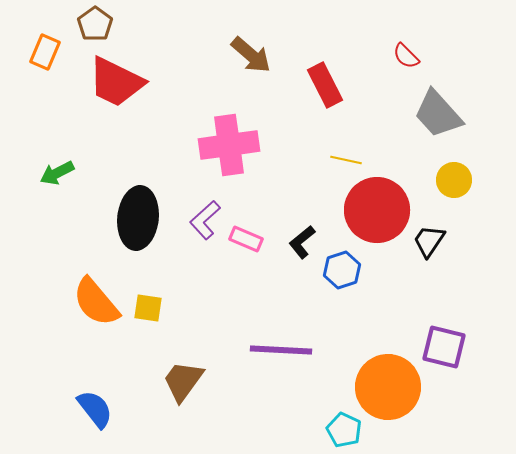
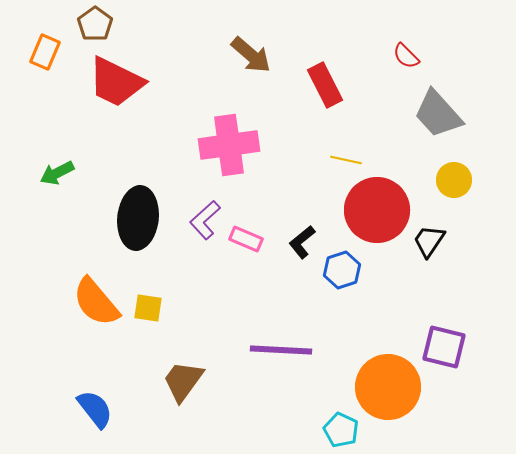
cyan pentagon: moved 3 px left
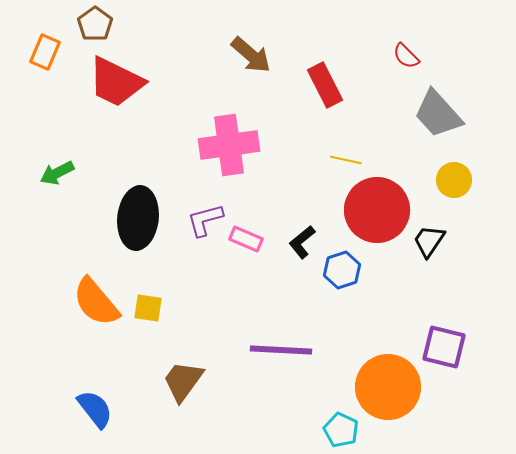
purple L-shape: rotated 27 degrees clockwise
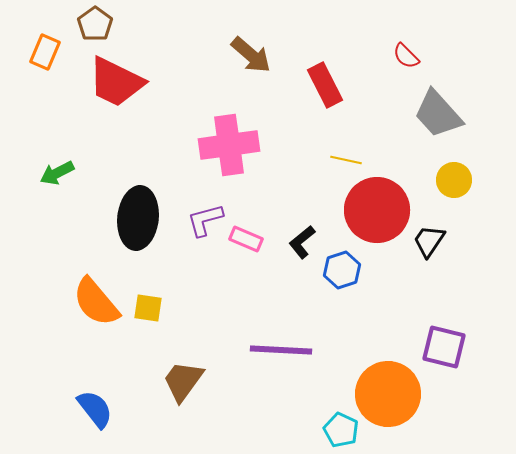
orange circle: moved 7 px down
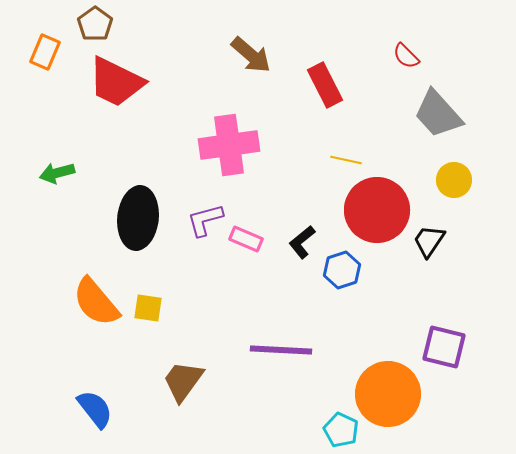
green arrow: rotated 12 degrees clockwise
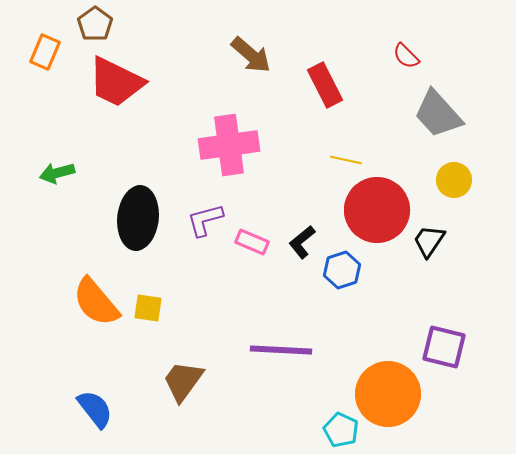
pink rectangle: moved 6 px right, 3 px down
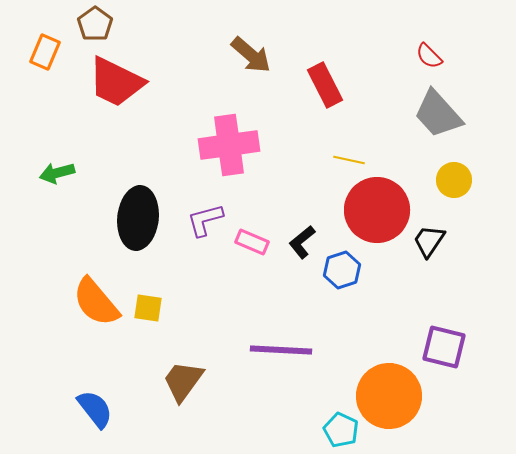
red semicircle: moved 23 px right
yellow line: moved 3 px right
orange circle: moved 1 px right, 2 px down
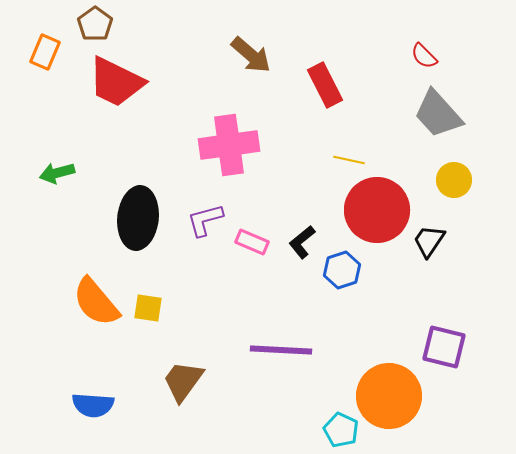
red semicircle: moved 5 px left
blue semicircle: moved 2 px left, 4 px up; rotated 132 degrees clockwise
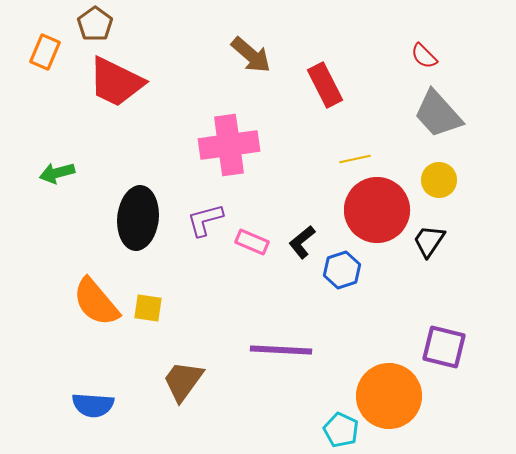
yellow line: moved 6 px right, 1 px up; rotated 24 degrees counterclockwise
yellow circle: moved 15 px left
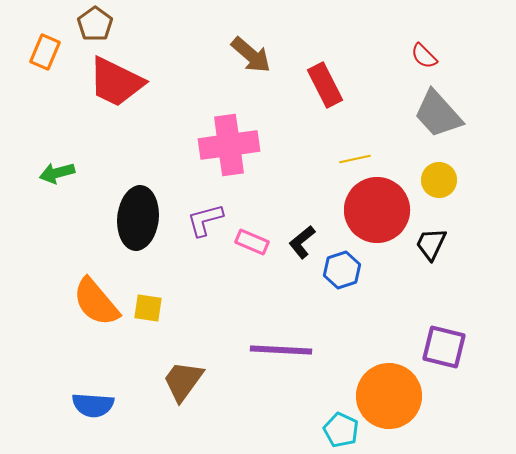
black trapezoid: moved 2 px right, 3 px down; rotated 9 degrees counterclockwise
